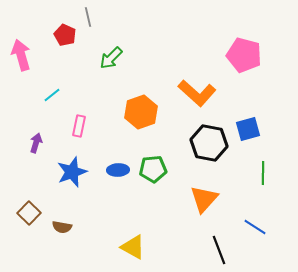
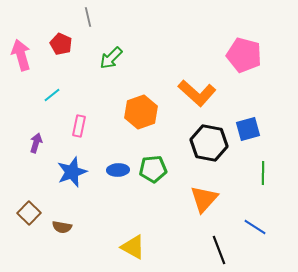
red pentagon: moved 4 px left, 9 px down
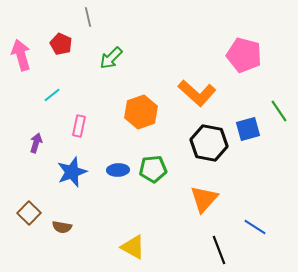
green line: moved 16 px right, 62 px up; rotated 35 degrees counterclockwise
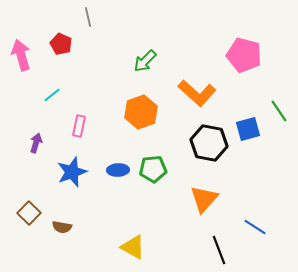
green arrow: moved 34 px right, 3 px down
